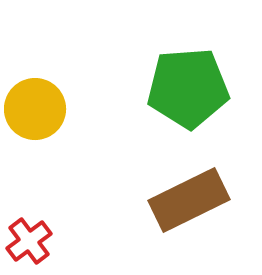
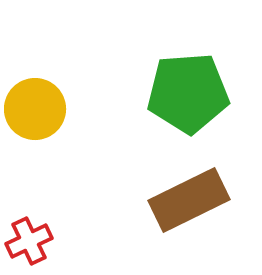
green pentagon: moved 5 px down
red cross: rotated 12 degrees clockwise
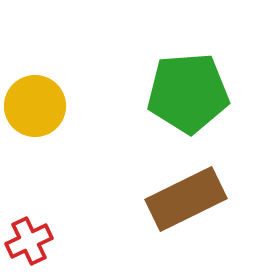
yellow circle: moved 3 px up
brown rectangle: moved 3 px left, 1 px up
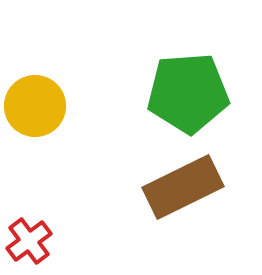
brown rectangle: moved 3 px left, 12 px up
red cross: rotated 12 degrees counterclockwise
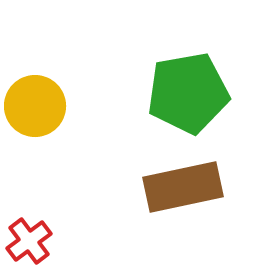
green pentagon: rotated 6 degrees counterclockwise
brown rectangle: rotated 14 degrees clockwise
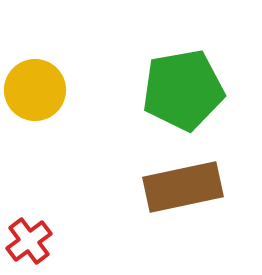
green pentagon: moved 5 px left, 3 px up
yellow circle: moved 16 px up
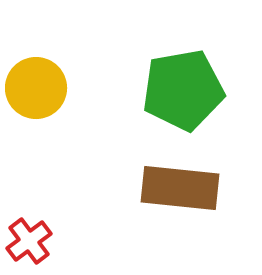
yellow circle: moved 1 px right, 2 px up
brown rectangle: moved 3 px left, 1 px down; rotated 18 degrees clockwise
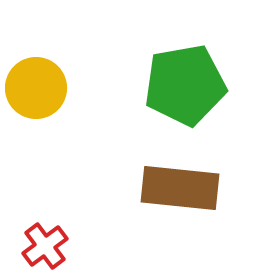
green pentagon: moved 2 px right, 5 px up
red cross: moved 16 px right, 5 px down
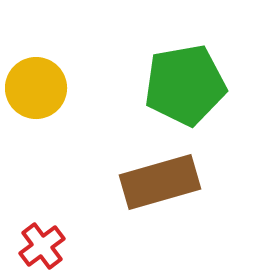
brown rectangle: moved 20 px left, 6 px up; rotated 22 degrees counterclockwise
red cross: moved 3 px left
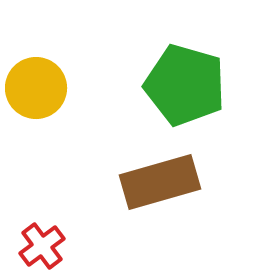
green pentagon: rotated 26 degrees clockwise
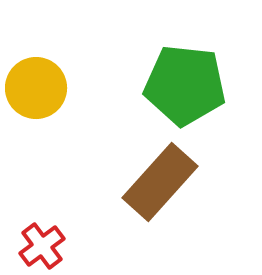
green pentagon: rotated 10 degrees counterclockwise
brown rectangle: rotated 32 degrees counterclockwise
